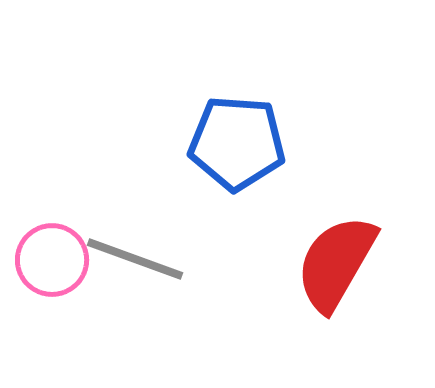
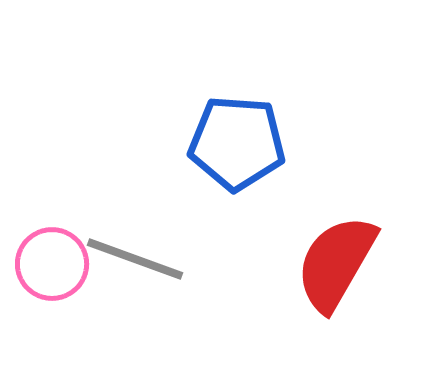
pink circle: moved 4 px down
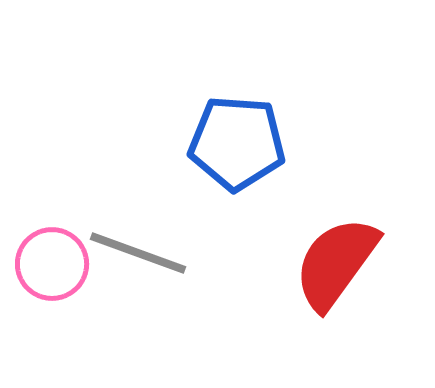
gray line: moved 3 px right, 6 px up
red semicircle: rotated 6 degrees clockwise
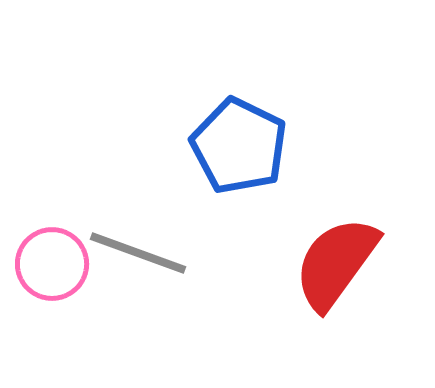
blue pentagon: moved 2 px right, 3 px down; rotated 22 degrees clockwise
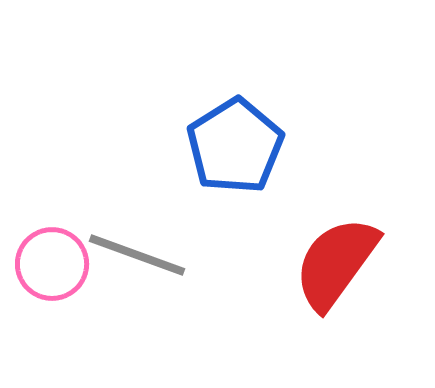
blue pentagon: moved 4 px left; rotated 14 degrees clockwise
gray line: moved 1 px left, 2 px down
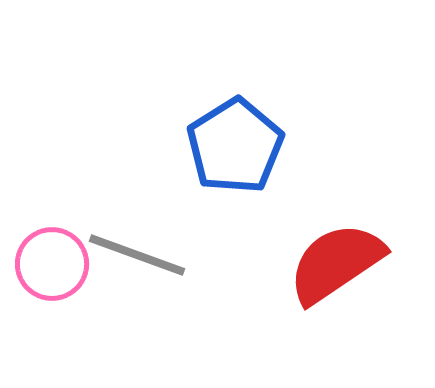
red semicircle: rotated 20 degrees clockwise
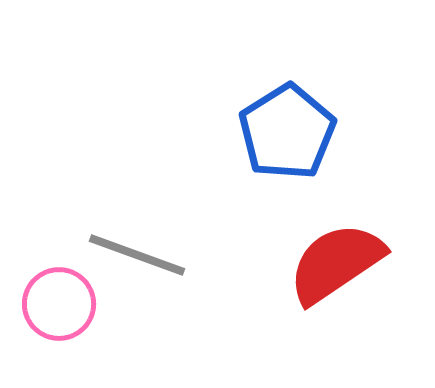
blue pentagon: moved 52 px right, 14 px up
pink circle: moved 7 px right, 40 px down
